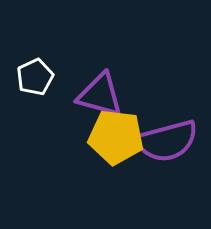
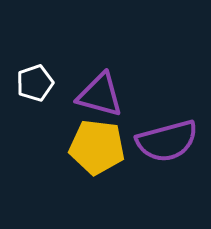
white pentagon: moved 6 px down; rotated 6 degrees clockwise
yellow pentagon: moved 19 px left, 10 px down
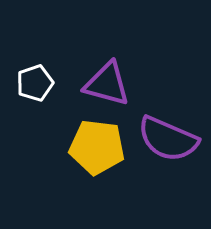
purple triangle: moved 7 px right, 11 px up
purple semicircle: moved 1 px right, 2 px up; rotated 38 degrees clockwise
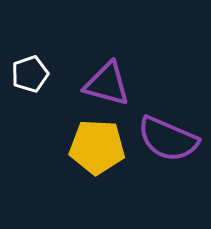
white pentagon: moved 5 px left, 9 px up
yellow pentagon: rotated 4 degrees counterclockwise
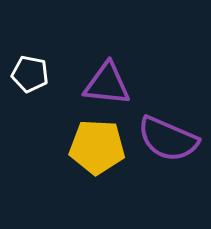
white pentagon: rotated 30 degrees clockwise
purple triangle: rotated 9 degrees counterclockwise
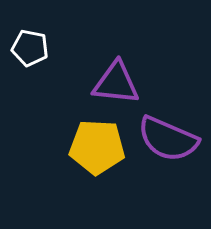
white pentagon: moved 26 px up
purple triangle: moved 9 px right, 1 px up
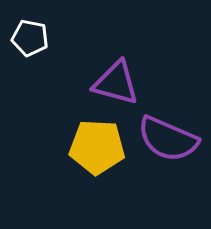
white pentagon: moved 10 px up
purple triangle: rotated 9 degrees clockwise
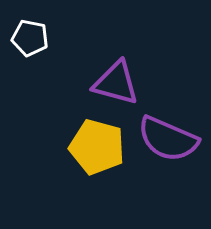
yellow pentagon: rotated 12 degrees clockwise
